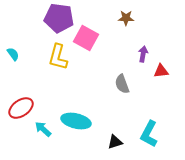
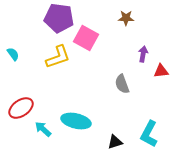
yellow L-shape: rotated 124 degrees counterclockwise
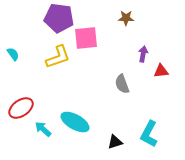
pink square: rotated 35 degrees counterclockwise
cyan ellipse: moved 1 px left, 1 px down; rotated 16 degrees clockwise
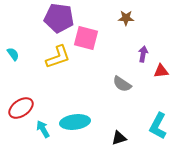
pink square: rotated 20 degrees clockwise
gray semicircle: rotated 36 degrees counterclockwise
cyan ellipse: rotated 36 degrees counterclockwise
cyan arrow: rotated 18 degrees clockwise
cyan L-shape: moved 9 px right, 8 px up
black triangle: moved 4 px right, 4 px up
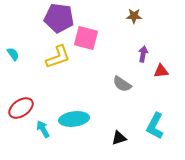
brown star: moved 8 px right, 2 px up
cyan ellipse: moved 1 px left, 3 px up
cyan L-shape: moved 3 px left
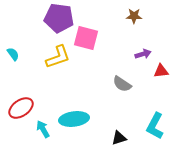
purple arrow: rotated 63 degrees clockwise
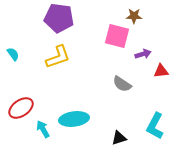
pink square: moved 31 px right, 2 px up
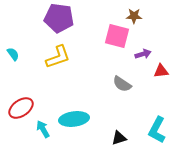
cyan L-shape: moved 2 px right, 4 px down
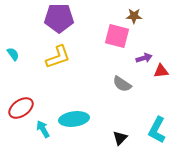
purple pentagon: rotated 8 degrees counterclockwise
purple arrow: moved 1 px right, 4 px down
black triangle: moved 1 px right; rotated 28 degrees counterclockwise
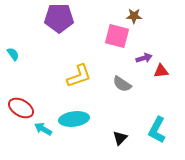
yellow L-shape: moved 21 px right, 19 px down
red ellipse: rotated 65 degrees clockwise
cyan arrow: rotated 30 degrees counterclockwise
